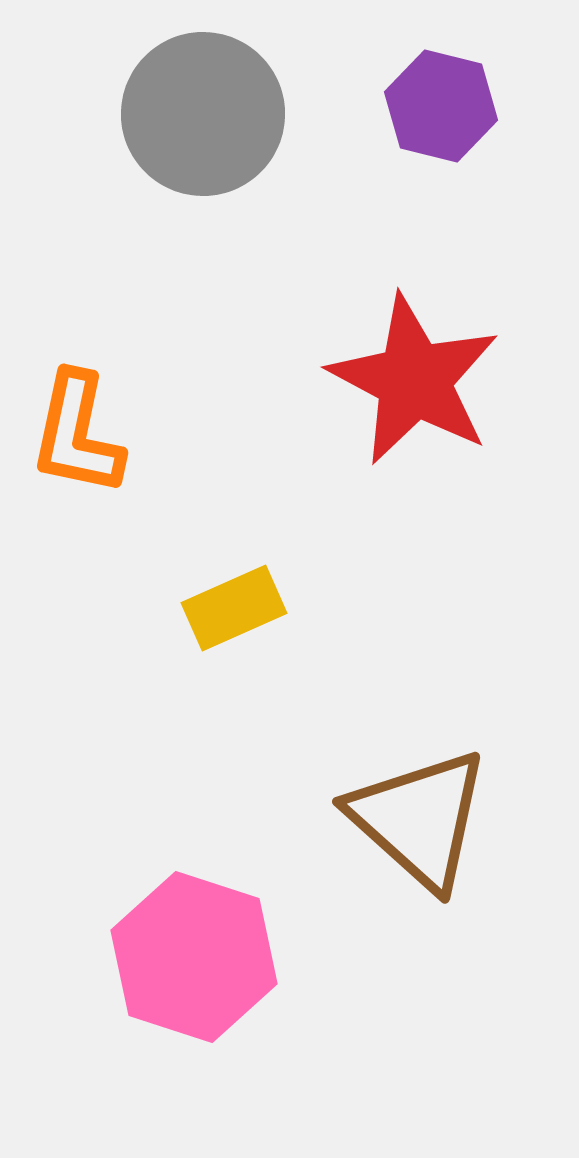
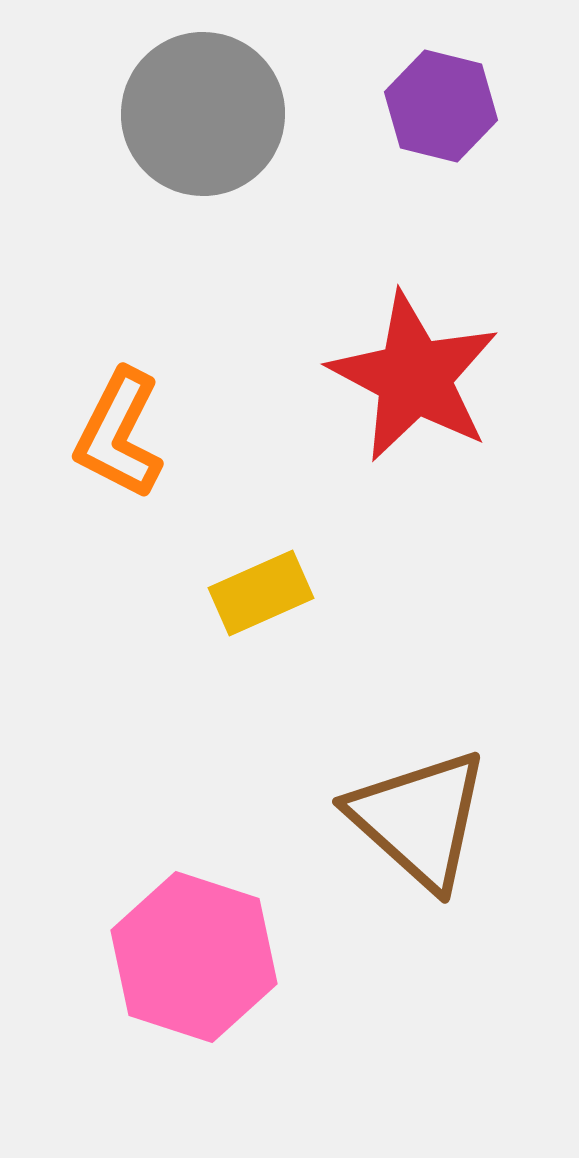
red star: moved 3 px up
orange L-shape: moved 42 px right; rotated 15 degrees clockwise
yellow rectangle: moved 27 px right, 15 px up
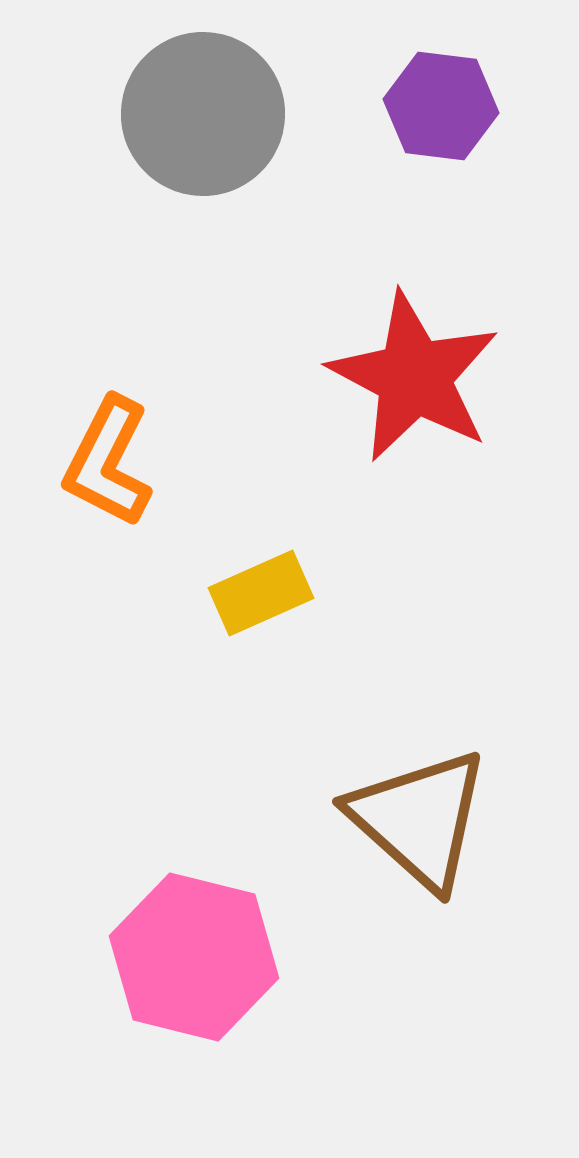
purple hexagon: rotated 7 degrees counterclockwise
orange L-shape: moved 11 px left, 28 px down
pink hexagon: rotated 4 degrees counterclockwise
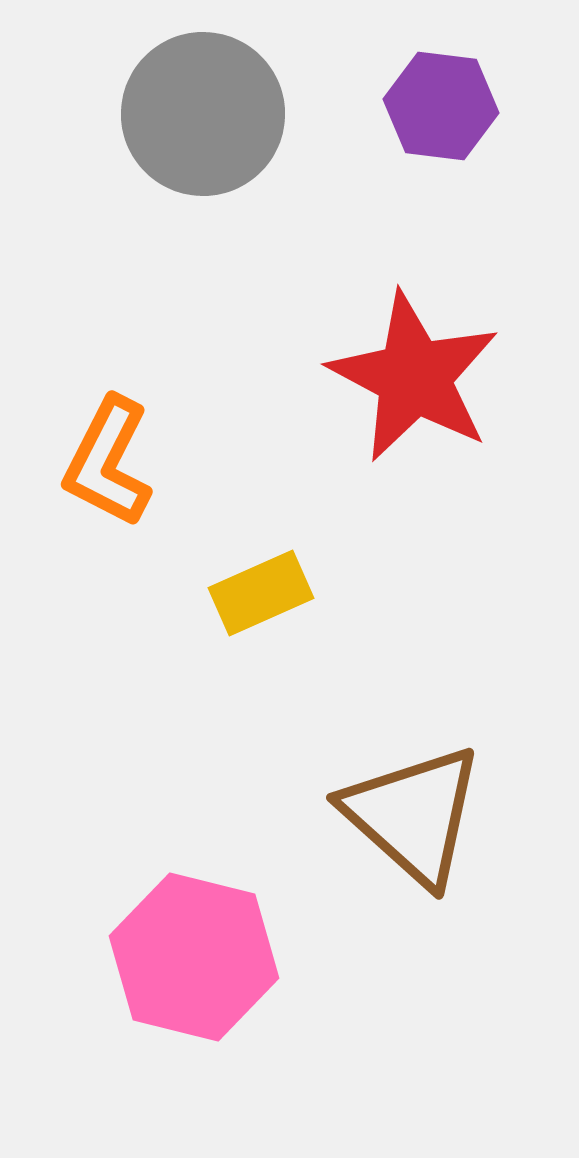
brown triangle: moved 6 px left, 4 px up
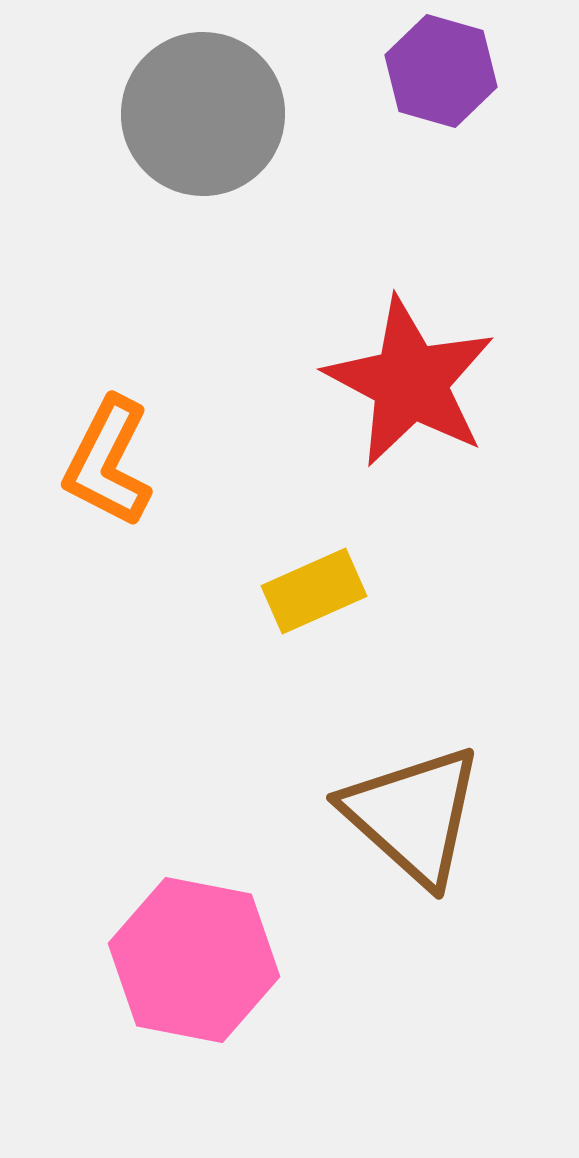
purple hexagon: moved 35 px up; rotated 9 degrees clockwise
red star: moved 4 px left, 5 px down
yellow rectangle: moved 53 px right, 2 px up
pink hexagon: moved 3 px down; rotated 3 degrees counterclockwise
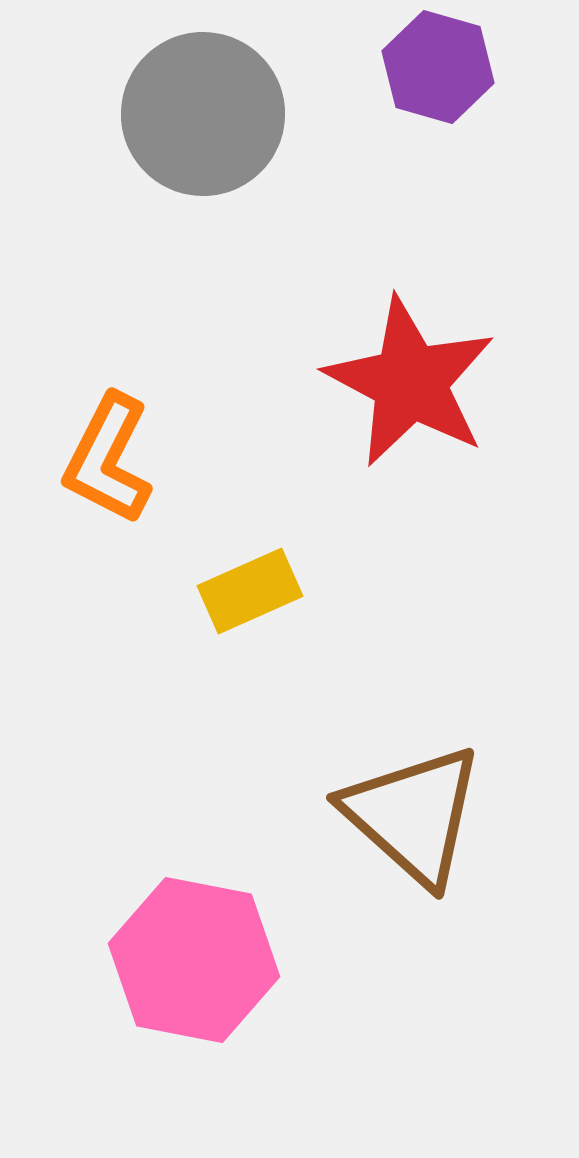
purple hexagon: moved 3 px left, 4 px up
orange L-shape: moved 3 px up
yellow rectangle: moved 64 px left
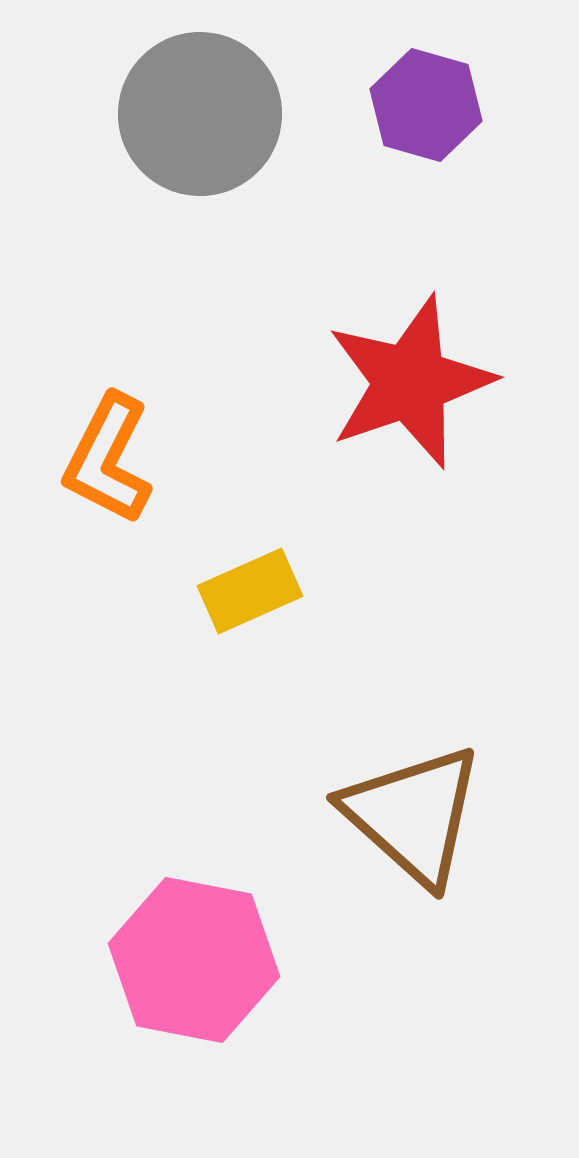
purple hexagon: moved 12 px left, 38 px down
gray circle: moved 3 px left
red star: rotated 25 degrees clockwise
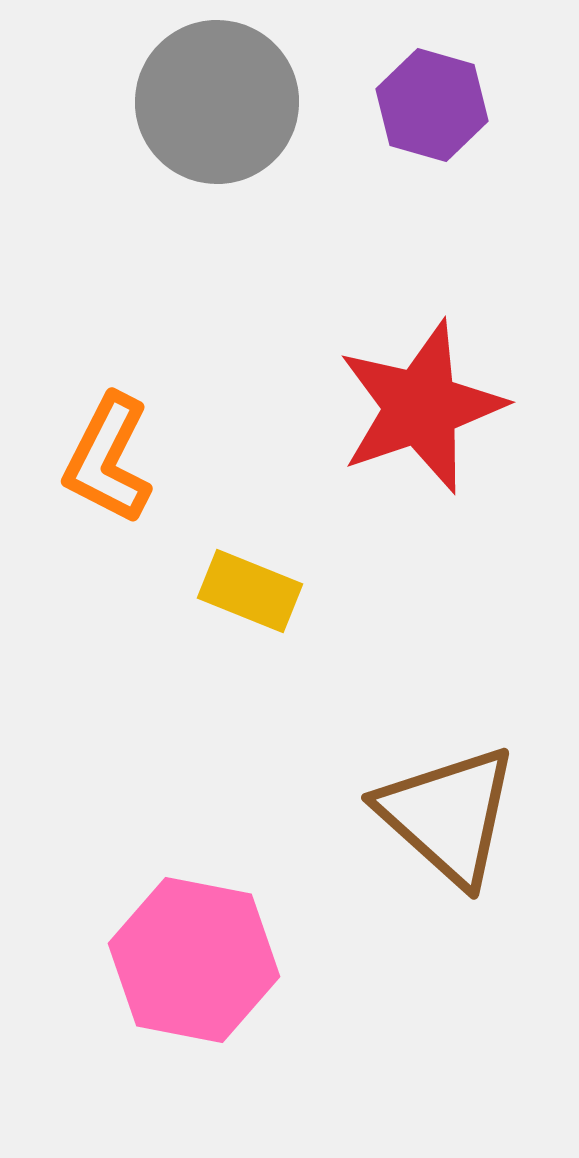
purple hexagon: moved 6 px right
gray circle: moved 17 px right, 12 px up
red star: moved 11 px right, 25 px down
yellow rectangle: rotated 46 degrees clockwise
brown triangle: moved 35 px right
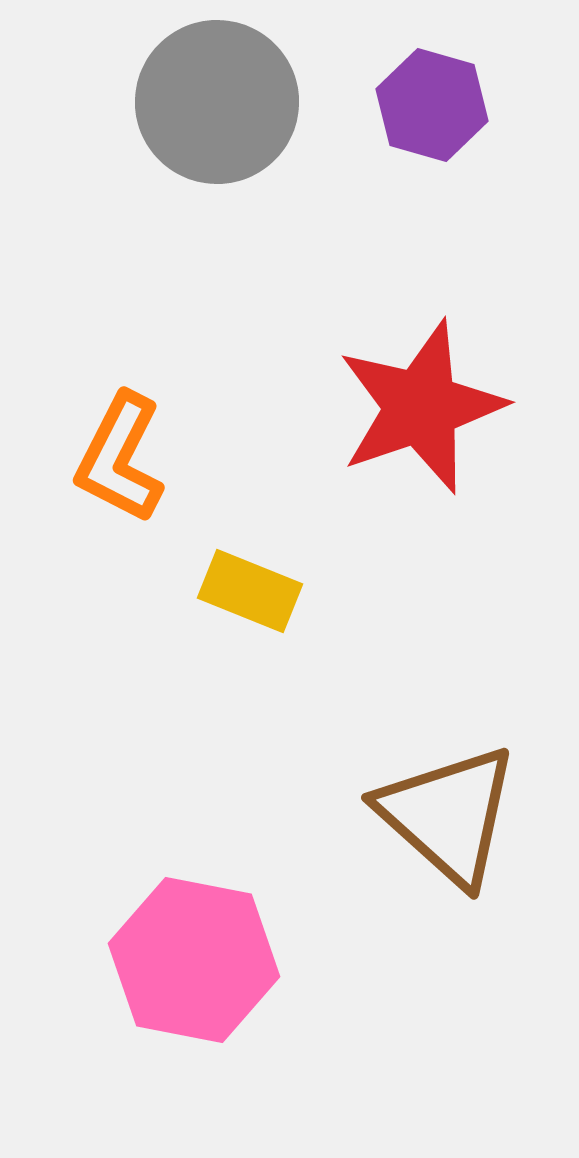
orange L-shape: moved 12 px right, 1 px up
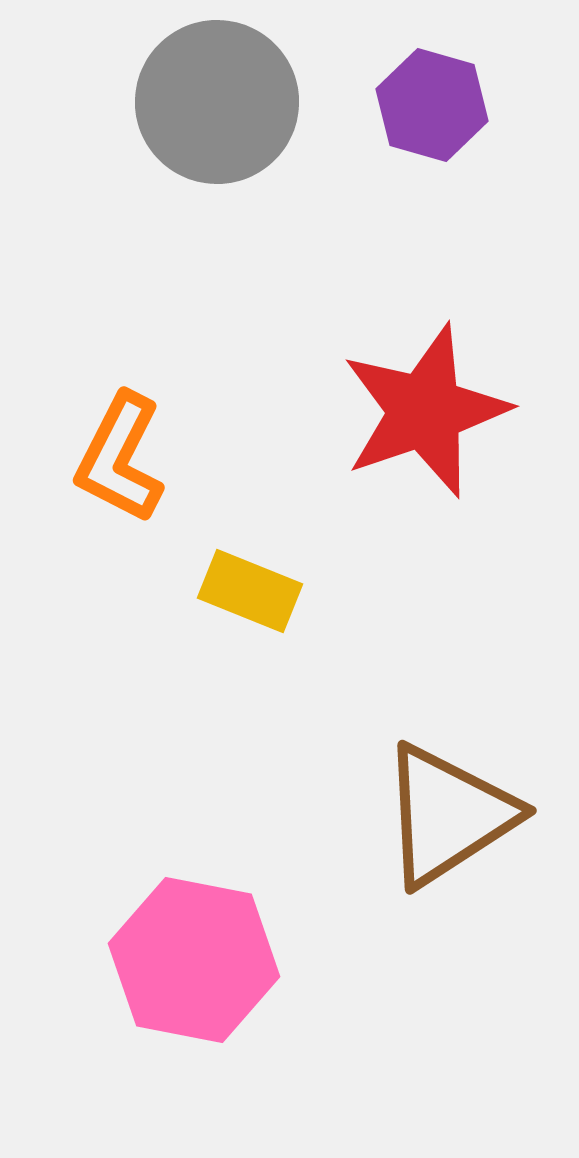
red star: moved 4 px right, 4 px down
brown triangle: rotated 45 degrees clockwise
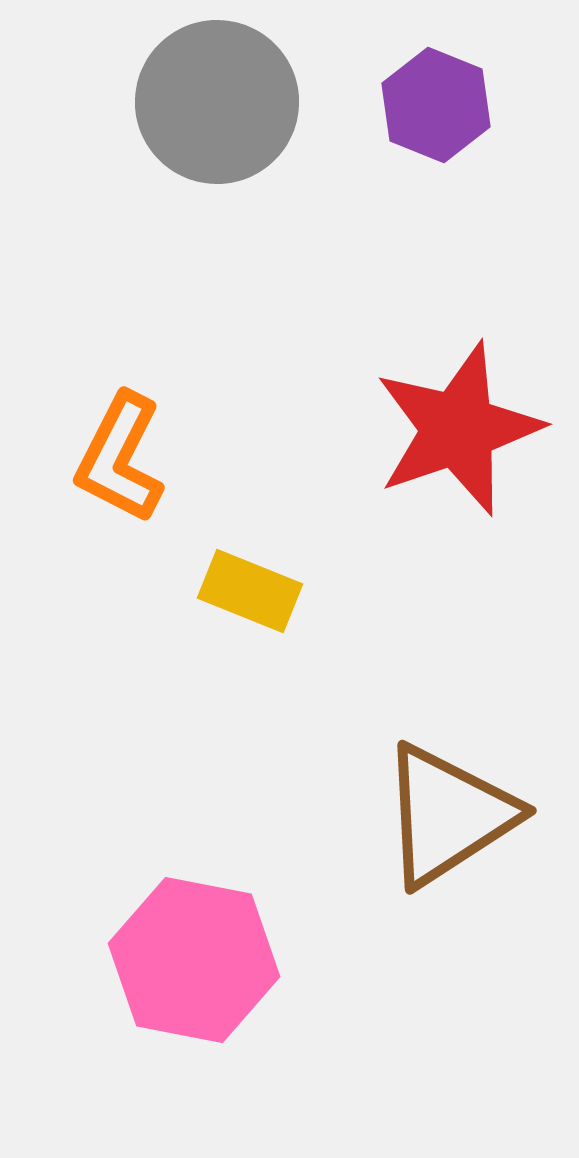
purple hexagon: moved 4 px right; rotated 6 degrees clockwise
red star: moved 33 px right, 18 px down
